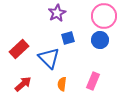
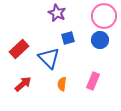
purple star: rotated 18 degrees counterclockwise
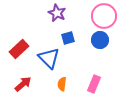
pink rectangle: moved 1 px right, 3 px down
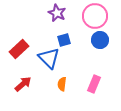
pink circle: moved 9 px left
blue square: moved 4 px left, 2 px down
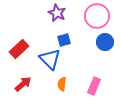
pink circle: moved 2 px right
blue circle: moved 5 px right, 2 px down
blue triangle: moved 1 px right, 1 px down
pink rectangle: moved 2 px down
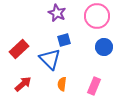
blue circle: moved 1 px left, 5 px down
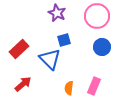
blue circle: moved 2 px left
orange semicircle: moved 7 px right, 4 px down
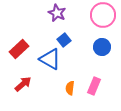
pink circle: moved 6 px right, 1 px up
blue square: rotated 24 degrees counterclockwise
blue triangle: rotated 15 degrees counterclockwise
orange semicircle: moved 1 px right
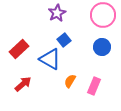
purple star: rotated 18 degrees clockwise
orange semicircle: moved 7 px up; rotated 24 degrees clockwise
